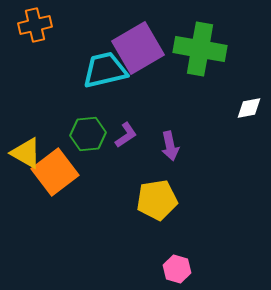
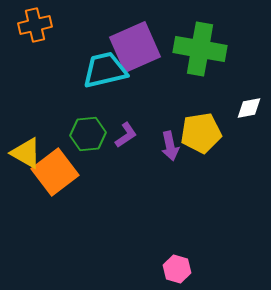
purple square: moved 3 px left, 1 px up; rotated 6 degrees clockwise
yellow pentagon: moved 44 px right, 67 px up
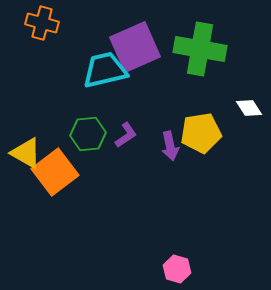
orange cross: moved 7 px right, 2 px up; rotated 28 degrees clockwise
white diamond: rotated 68 degrees clockwise
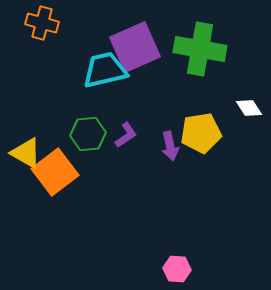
pink hexagon: rotated 12 degrees counterclockwise
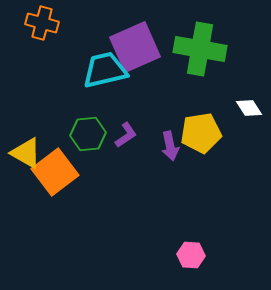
pink hexagon: moved 14 px right, 14 px up
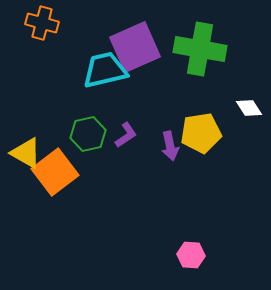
green hexagon: rotated 8 degrees counterclockwise
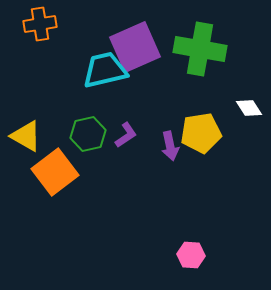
orange cross: moved 2 px left, 1 px down; rotated 24 degrees counterclockwise
yellow triangle: moved 17 px up
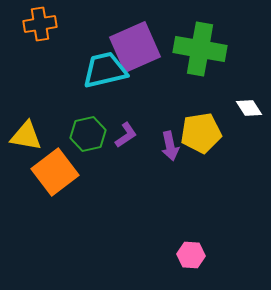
yellow triangle: rotated 20 degrees counterclockwise
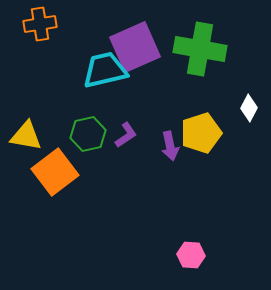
white diamond: rotated 60 degrees clockwise
yellow pentagon: rotated 9 degrees counterclockwise
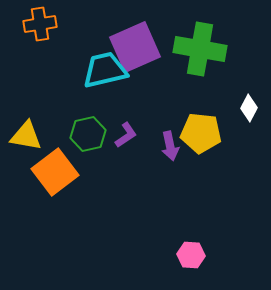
yellow pentagon: rotated 24 degrees clockwise
